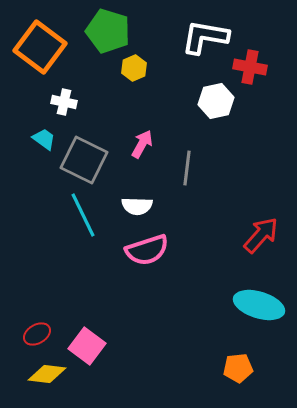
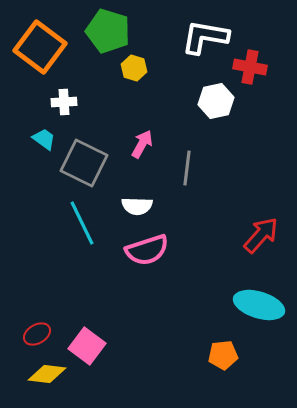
yellow hexagon: rotated 20 degrees counterclockwise
white cross: rotated 15 degrees counterclockwise
gray square: moved 3 px down
cyan line: moved 1 px left, 8 px down
orange pentagon: moved 15 px left, 13 px up
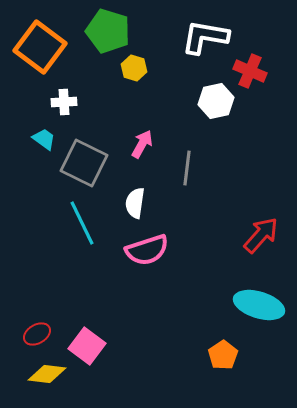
red cross: moved 4 px down; rotated 12 degrees clockwise
white semicircle: moved 2 px left, 3 px up; rotated 96 degrees clockwise
orange pentagon: rotated 28 degrees counterclockwise
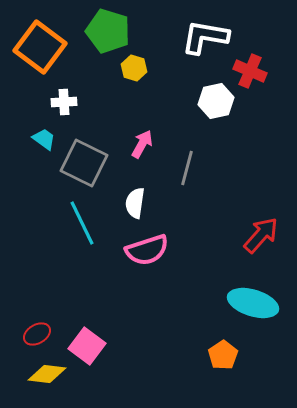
gray line: rotated 8 degrees clockwise
cyan ellipse: moved 6 px left, 2 px up
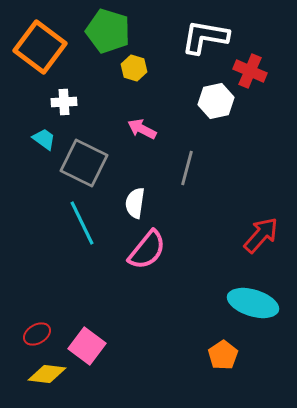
pink arrow: moved 15 px up; rotated 92 degrees counterclockwise
pink semicircle: rotated 33 degrees counterclockwise
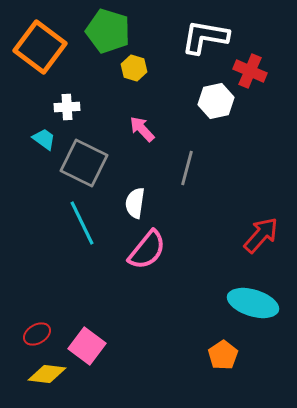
white cross: moved 3 px right, 5 px down
pink arrow: rotated 20 degrees clockwise
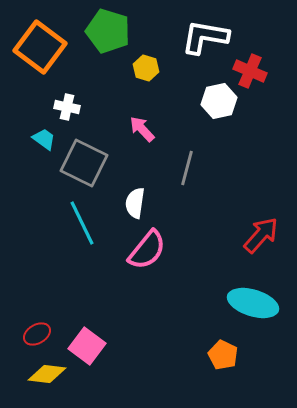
yellow hexagon: moved 12 px right
white hexagon: moved 3 px right
white cross: rotated 15 degrees clockwise
orange pentagon: rotated 12 degrees counterclockwise
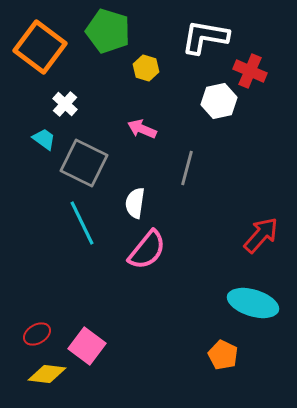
white cross: moved 2 px left, 3 px up; rotated 30 degrees clockwise
pink arrow: rotated 24 degrees counterclockwise
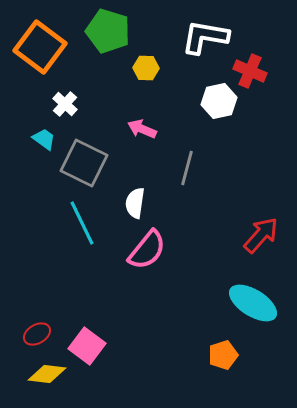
yellow hexagon: rotated 15 degrees counterclockwise
cyan ellipse: rotated 15 degrees clockwise
orange pentagon: rotated 28 degrees clockwise
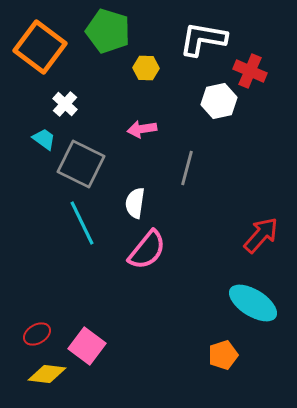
white L-shape: moved 2 px left, 2 px down
pink arrow: rotated 32 degrees counterclockwise
gray square: moved 3 px left, 1 px down
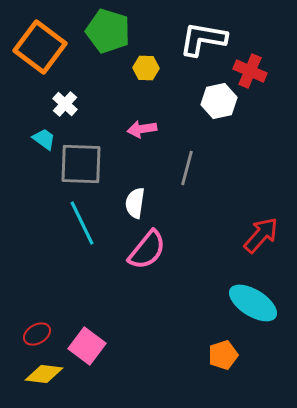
gray square: rotated 24 degrees counterclockwise
yellow diamond: moved 3 px left
